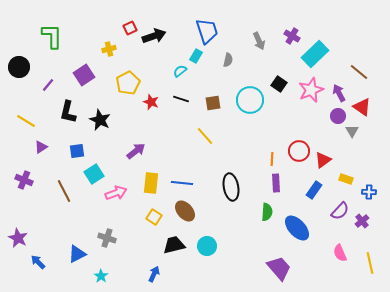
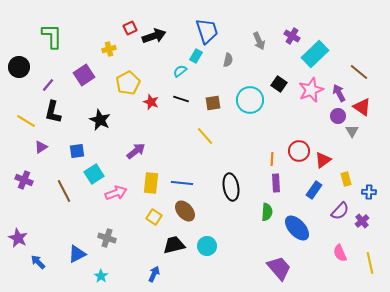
black L-shape at (68, 112): moved 15 px left
yellow rectangle at (346, 179): rotated 56 degrees clockwise
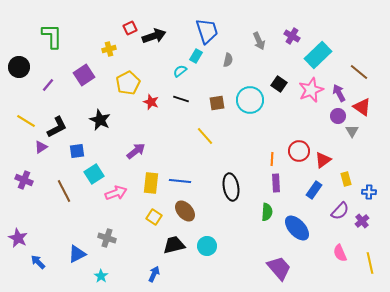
cyan rectangle at (315, 54): moved 3 px right, 1 px down
brown square at (213, 103): moved 4 px right
black L-shape at (53, 112): moved 4 px right, 15 px down; rotated 130 degrees counterclockwise
blue line at (182, 183): moved 2 px left, 2 px up
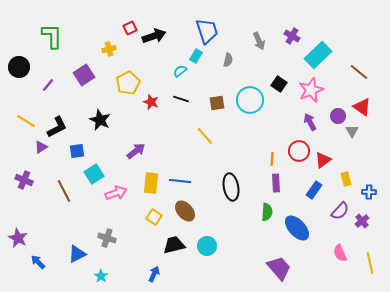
purple arrow at (339, 93): moved 29 px left, 29 px down
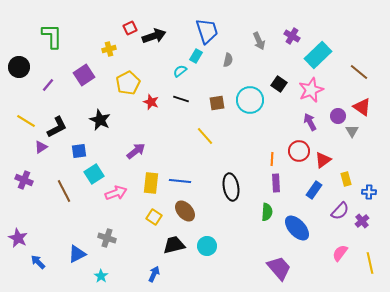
blue square at (77, 151): moved 2 px right
pink semicircle at (340, 253): rotated 60 degrees clockwise
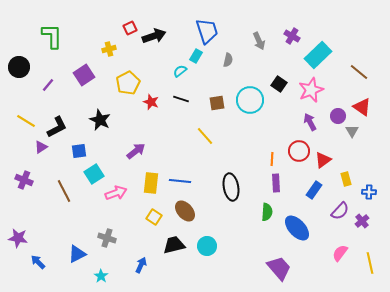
purple star at (18, 238): rotated 18 degrees counterclockwise
blue arrow at (154, 274): moved 13 px left, 9 px up
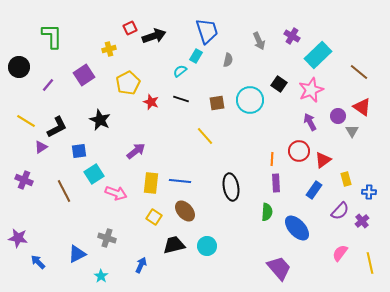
pink arrow at (116, 193): rotated 40 degrees clockwise
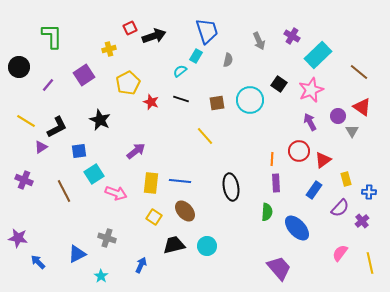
purple semicircle at (340, 211): moved 3 px up
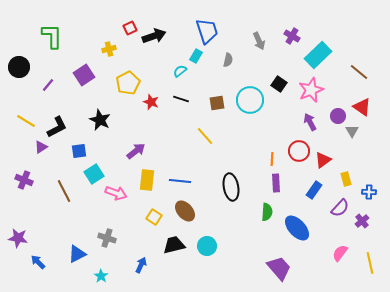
yellow rectangle at (151, 183): moved 4 px left, 3 px up
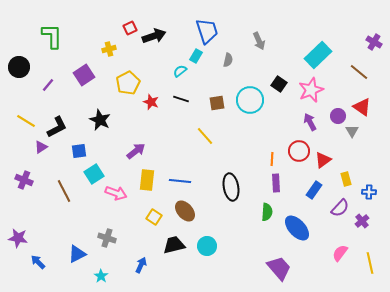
purple cross at (292, 36): moved 82 px right, 6 px down
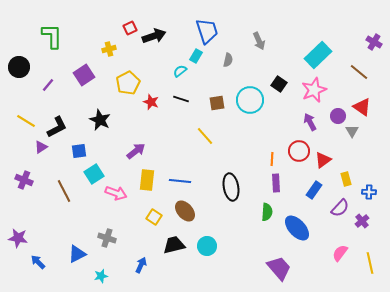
pink star at (311, 90): moved 3 px right
cyan star at (101, 276): rotated 24 degrees clockwise
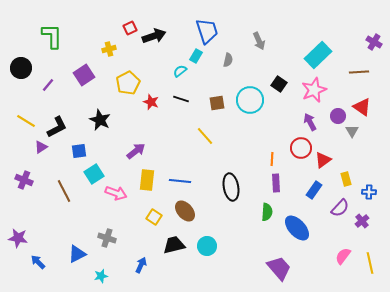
black circle at (19, 67): moved 2 px right, 1 px down
brown line at (359, 72): rotated 42 degrees counterclockwise
red circle at (299, 151): moved 2 px right, 3 px up
pink semicircle at (340, 253): moved 3 px right, 3 px down
